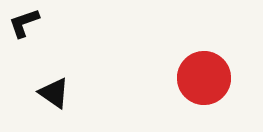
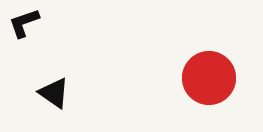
red circle: moved 5 px right
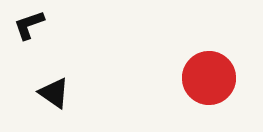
black L-shape: moved 5 px right, 2 px down
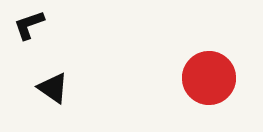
black triangle: moved 1 px left, 5 px up
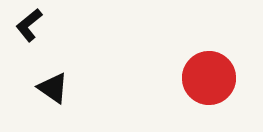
black L-shape: rotated 20 degrees counterclockwise
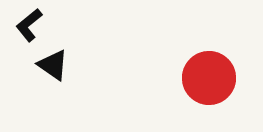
black triangle: moved 23 px up
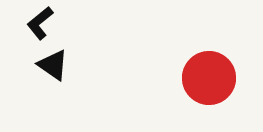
black L-shape: moved 11 px right, 2 px up
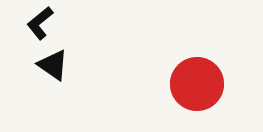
red circle: moved 12 px left, 6 px down
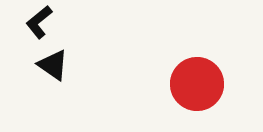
black L-shape: moved 1 px left, 1 px up
